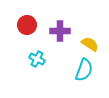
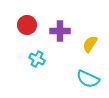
yellow semicircle: rotated 90 degrees counterclockwise
cyan semicircle: moved 4 px right, 9 px down; rotated 95 degrees clockwise
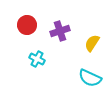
purple cross: rotated 18 degrees counterclockwise
yellow semicircle: moved 2 px right, 1 px up
cyan semicircle: moved 2 px right, 1 px up
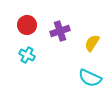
cyan cross: moved 10 px left, 4 px up
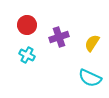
purple cross: moved 1 px left, 6 px down
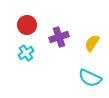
cyan cross: moved 1 px left, 2 px up; rotated 28 degrees clockwise
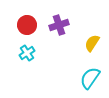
purple cross: moved 12 px up
cyan cross: moved 1 px right
cyan semicircle: rotated 100 degrees clockwise
